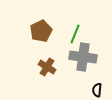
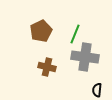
gray cross: moved 2 px right
brown cross: rotated 18 degrees counterclockwise
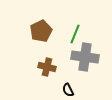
black semicircle: moved 29 px left; rotated 32 degrees counterclockwise
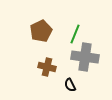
black semicircle: moved 2 px right, 5 px up
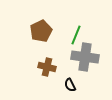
green line: moved 1 px right, 1 px down
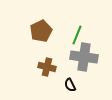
green line: moved 1 px right
gray cross: moved 1 px left
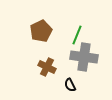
brown cross: rotated 12 degrees clockwise
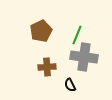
brown cross: rotated 30 degrees counterclockwise
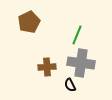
brown pentagon: moved 12 px left, 9 px up
gray cross: moved 3 px left, 6 px down
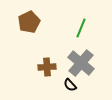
green line: moved 4 px right, 7 px up
gray cross: rotated 32 degrees clockwise
black semicircle: rotated 16 degrees counterclockwise
